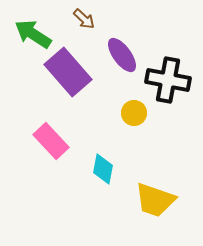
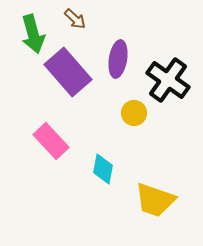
brown arrow: moved 9 px left
green arrow: rotated 138 degrees counterclockwise
purple ellipse: moved 4 px left, 4 px down; rotated 45 degrees clockwise
black cross: rotated 24 degrees clockwise
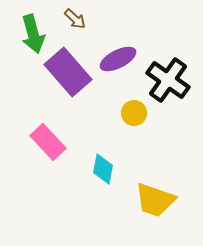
purple ellipse: rotated 54 degrees clockwise
pink rectangle: moved 3 px left, 1 px down
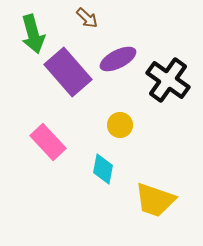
brown arrow: moved 12 px right, 1 px up
yellow circle: moved 14 px left, 12 px down
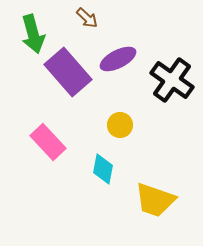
black cross: moved 4 px right
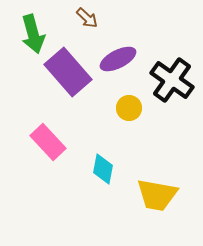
yellow circle: moved 9 px right, 17 px up
yellow trapezoid: moved 2 px right, 5 px up; rotated 9 degrees counterclockwise
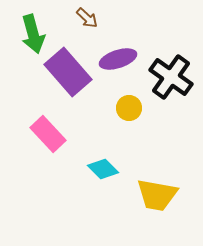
purple ellipse: rotated 9 degrees clockwise
black cross: moved 1 px left, 3 px up
pink rectangle: moved 8 px up
cyan diamond: rotated 56 degrees counterclockwise
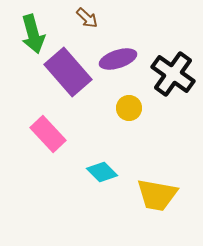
black cross: moved 2 px right, 3 px up
cyan diamond: moved 1 px left, 3 px down
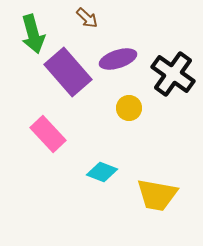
cyan diamond: rotated 24 degrees counterclockwise
